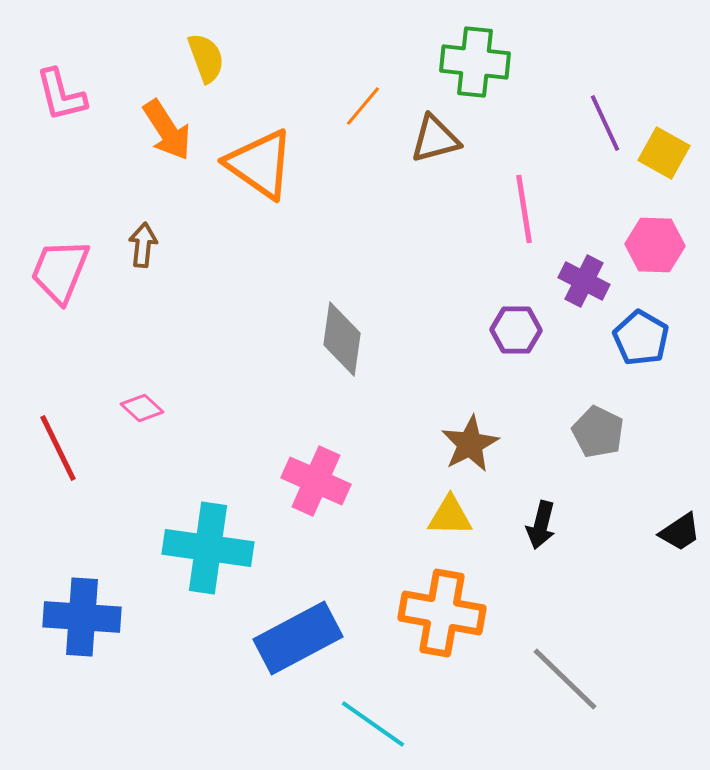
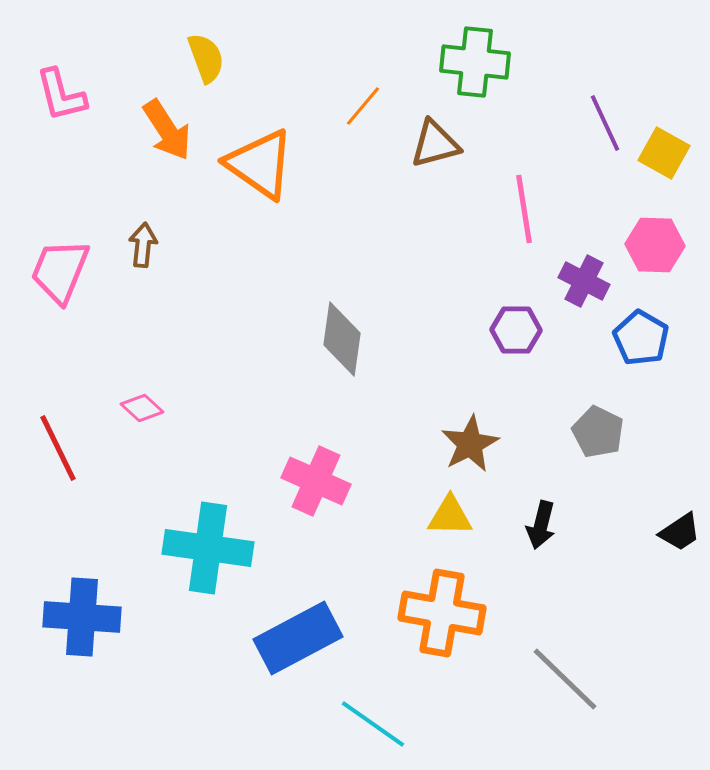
brown triangle: moved 5 px down
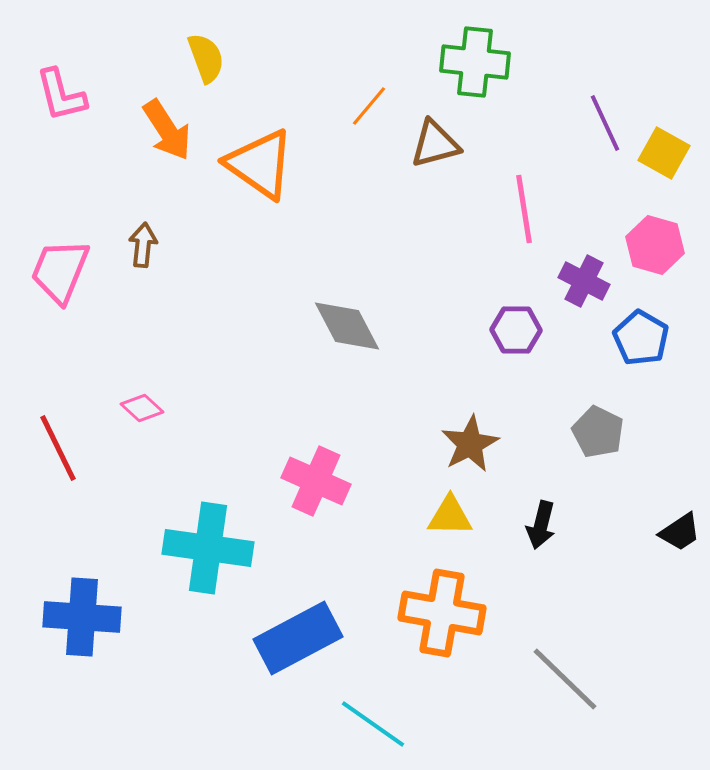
orange line: moved 6 px right
pink hexagon: rotated 14 degrees clockwise
gray diamond: moved 5 px right, 13 px up; rotated 36 degrees counterclockwise
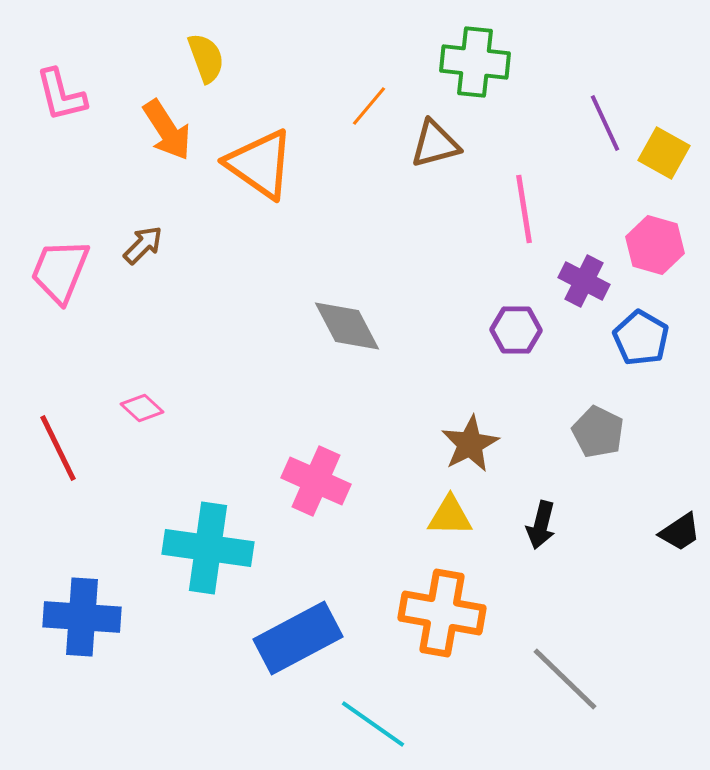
brown arrow: rotated 39 degrees clockwise
